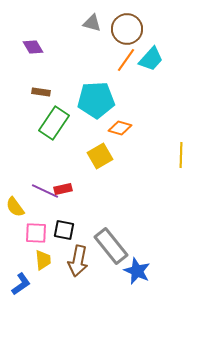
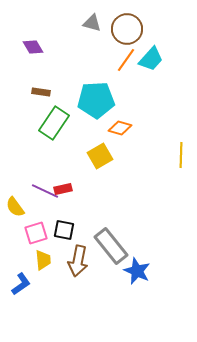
pink square: rotated 20 degrees counterclockwise
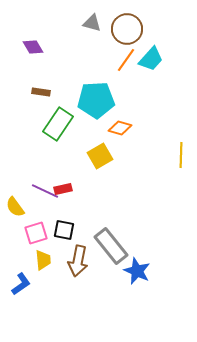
green rectangle: moved 4 px right, 1 px down
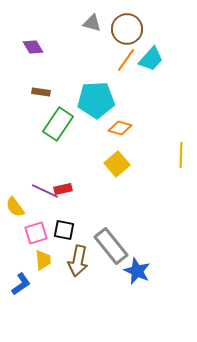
yellow square: moved 17 px right, 8 px down; rotated 10 degrees counterclockwise
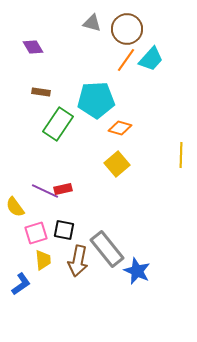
gray rectangle: moved 4 px left, 3 px down
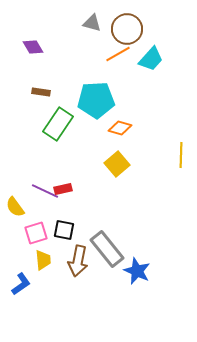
orange line: moved 8 px left, 6 px up; rotated 25 degrees clockwise
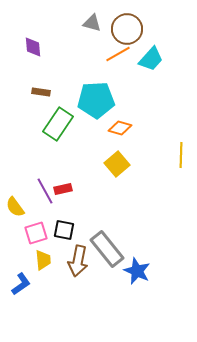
purple diamond: rotated 25 degrees clockwise
purple line: rotated 36 degrees clockwise
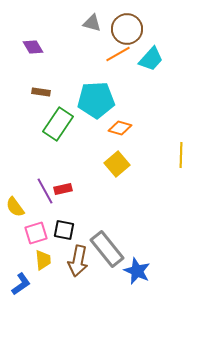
purple diamond: rotated 25 degrees counterclockwise
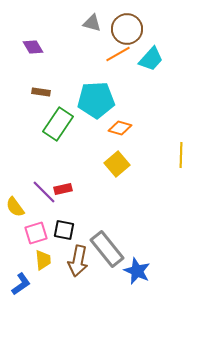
purple line: moved 1 px left, 1 px down; rotated 16 degrees counterclockwise
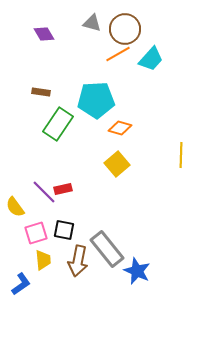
brown circle: moved 2 px left
purple diamond: moved 11 px right, 13 px up
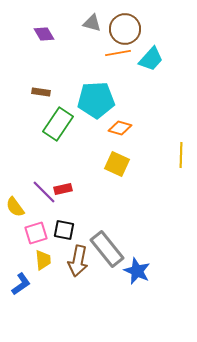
orange line: moved 1 px up; rotated 20 degrees clockwise
yellow square: rotated 25 degrees counterclockwise
